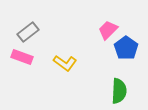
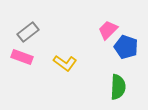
blue pentagon: moved 1 px up; rotated 15 degrees counterclockwise
green semicircle: moved 1 px left, 4 px up
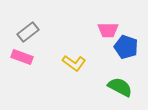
pink trapezoid: rotated 135 degrees counterclockwise
yellow L-shape: moved 9 px right
green semicircle: moved 2 px right; rotated 65 degrees counterclockwise
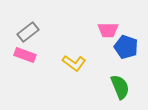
pink rectangle: moved 3 px right, 2 px up
green semicircle: rotated 40 degrees clockwise
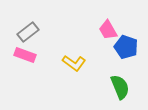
pink trapezoid: rotated 60 degrees clockwise
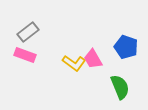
pink trapezoid: moved 15 px left, 29 px down
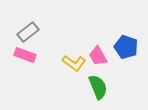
pink trapezoid: moved 5 px right, 3 px up
green semicircle: moved 22 px left
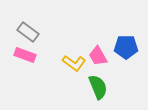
gray rectangle: rotated 75 degrees clockwise
blue pentagon: rotated 20 degrees counterclockwise
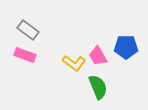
gray rectangle: moved 2 px up
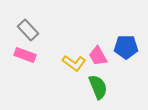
gray rectangle: rotated 10 degrees clockwise
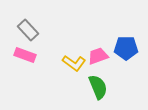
blue pentagon: moved 1 px down
pink trapezoid: rotated 100 degrees clockwise
